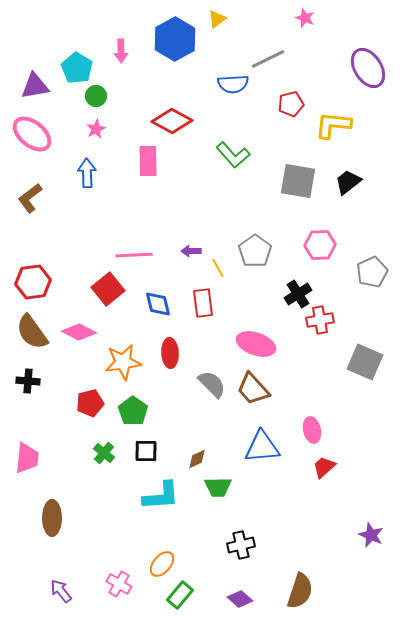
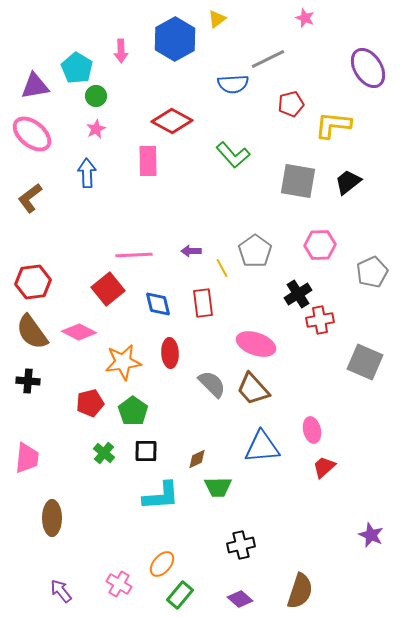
yellow line at (218, 268): moved 4 px right
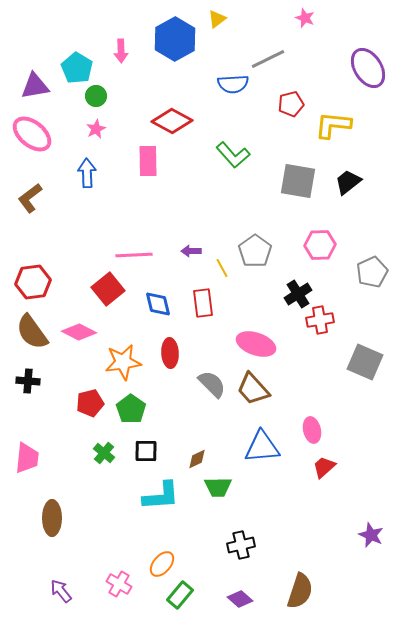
green pentagon at (133, 411): moved 2 px left, 2 px up
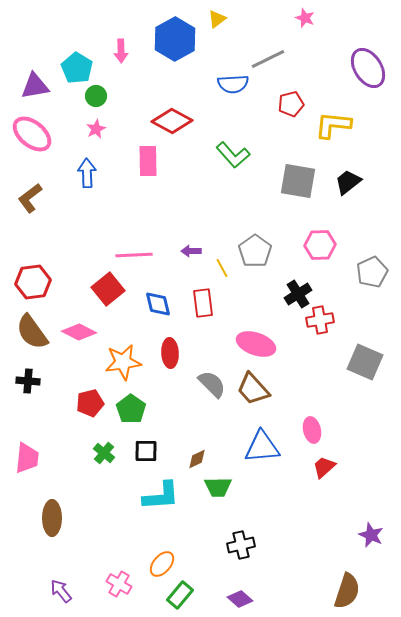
brown semicircle at (300, 591): moved 47 px right
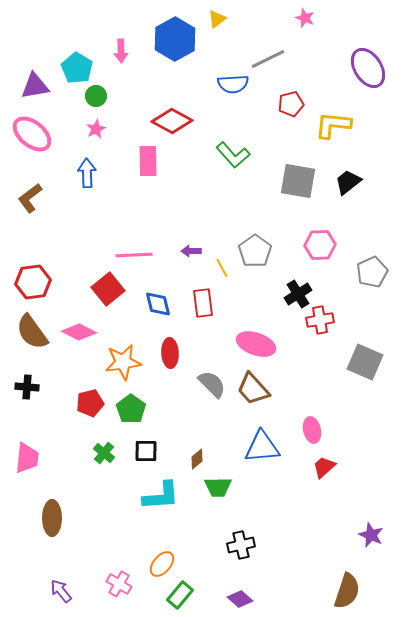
black cross at (28, 381): moved 1 px left, 6 px down
brown diamond at (197, 459): rotated 15 degrees counterclockwise
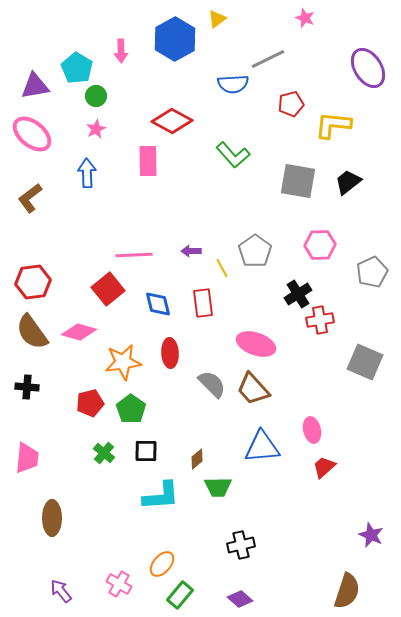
pink diamond at (79, 332): rotated 12 degrees counterclockwise
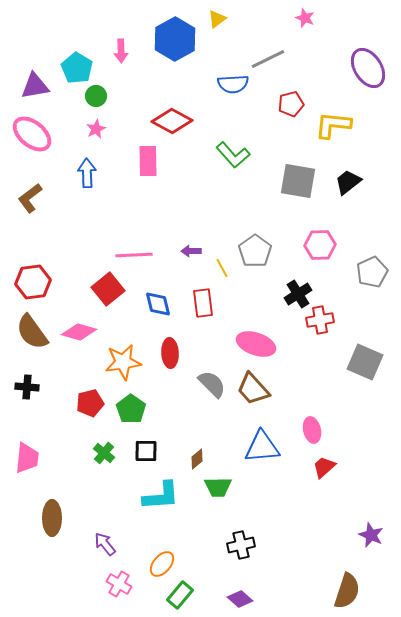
purple arrow at (61, 591): moved 44 px right, 47 px up
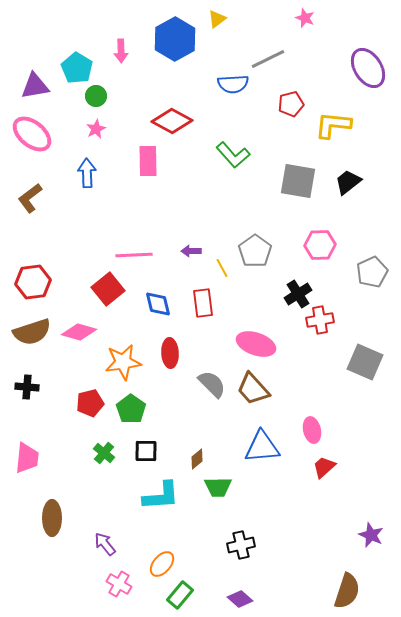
brown semicircle at (32, 332): rotated 72 degrees counterclockwise
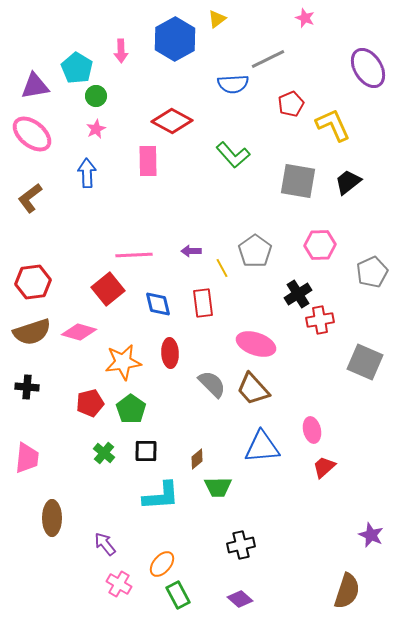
red pentagon at (291, 104): rotated 10 degrees counterclockwise
yellow L-shape at (333, 125): rotated 60 degrees clockwise
green rectangle at (180, 595): moved 2 px left; rotated 68 degrees counterclockwise
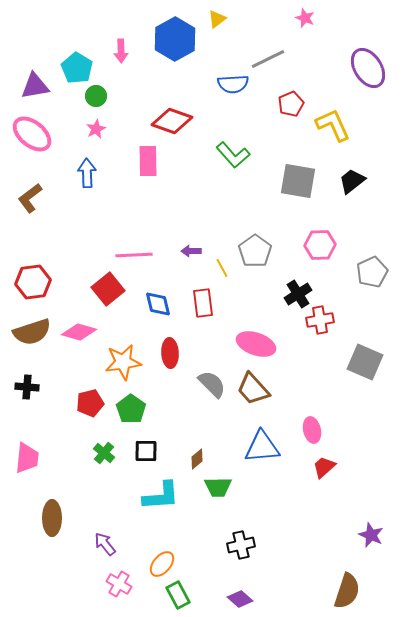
red diamond at (172, 121): rotated 9 degrees counterclockwise
black trapezoid at (348, 182): moved 4 px right, 1 px up
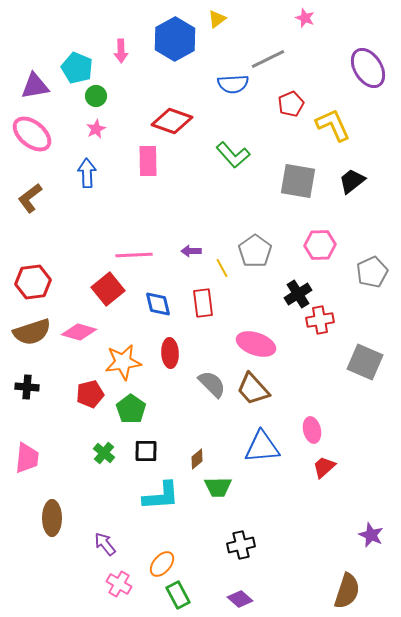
cyan pentagon at (77, 68): rotated 8 degrees counterclockwise
red pentagon at (90, 403): moved 9 px up
